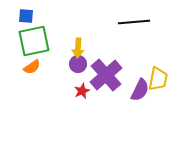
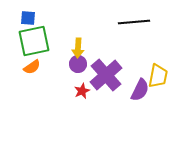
blue square: moved 2 px right, 2 px down
yellow trapezoid: moved 3 px up
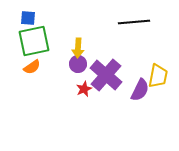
purple cross: rotated 8 degrees counterclockwise
red star: moved 2 px right, 2 px up
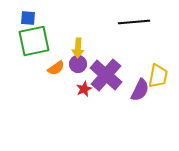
orange semicircle: moved 24 px right, 1 px down
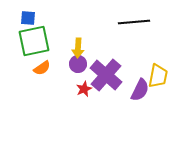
orange semicircle: moved 14 px left
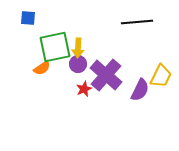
black line: moved 3 px right
green square: moved 21 px right, 6 px down
yellow trapezoid: moved 3 px right; rotated 15 degrees clockwise
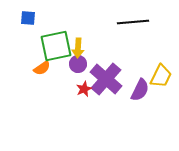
black line: moved 4 px left
green square: moved 1 px right, 1 px up
purple cross: moved 4 px down
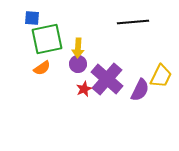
blue square: moved 4 px right
green square: moved 9 px left, 7 px up
purple cross: moved 1 px right
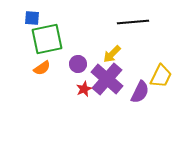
yellow arrow: moved 34 px right, 6 px down; rotated 42 degrees clockwise
purple semicircle: moved 2 px down
